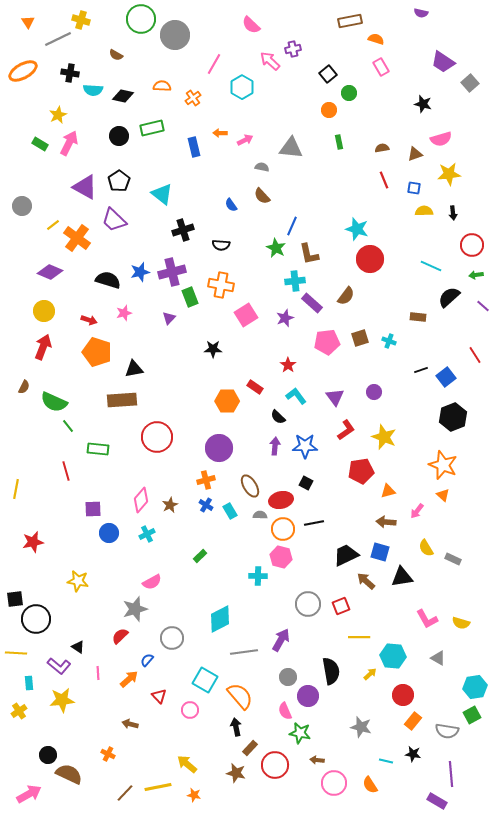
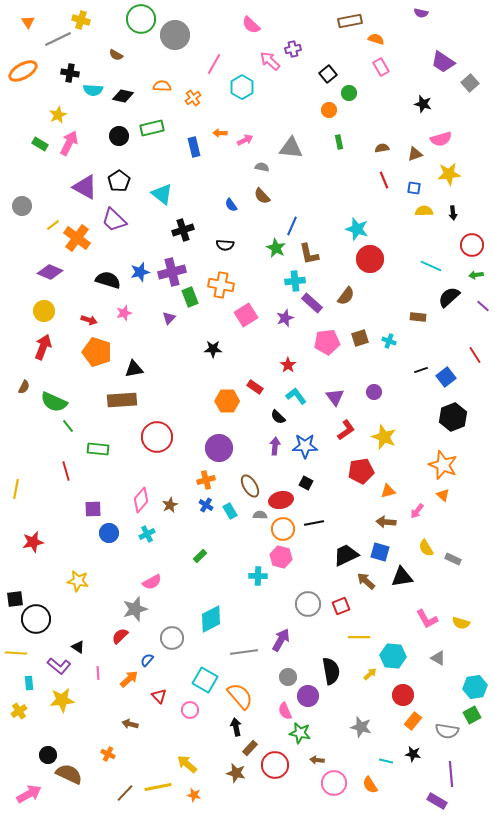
black semicircle at (221, 245): moved 4 px right
cyan diamond at (220, 619): moved 9 px left
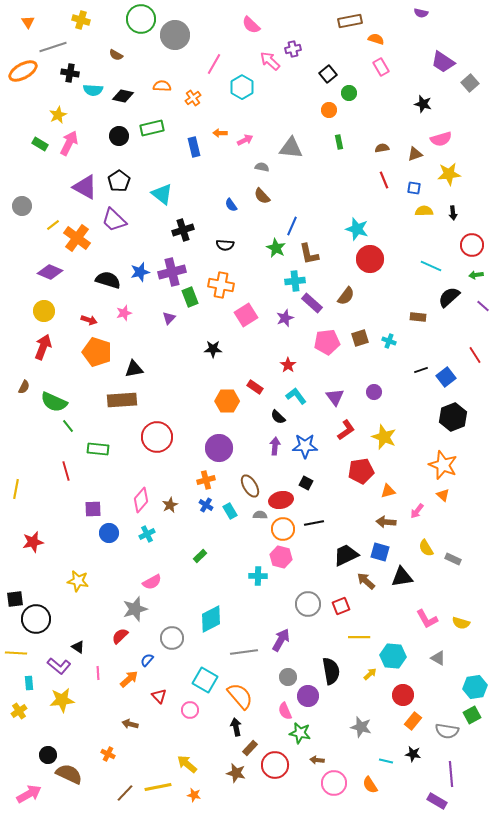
gray line at (58, 39): moved 5 px left, 8 px down; rotated 8 degrees clockwise
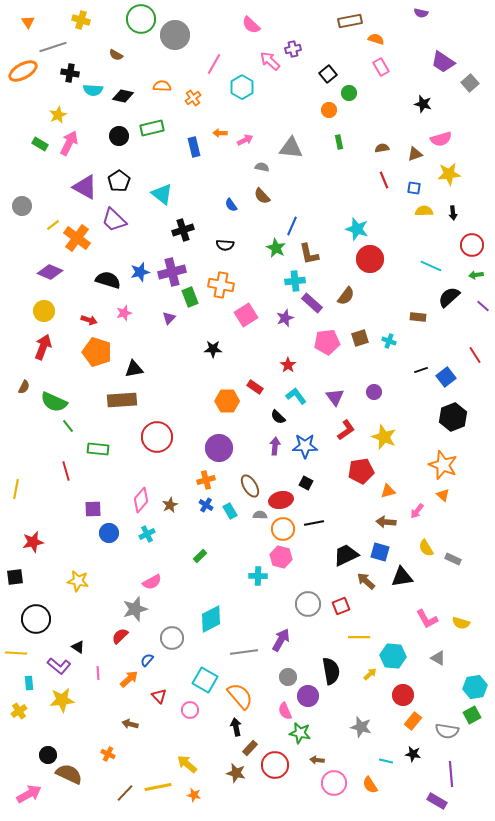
black square at (15, 599): moved 22 px up
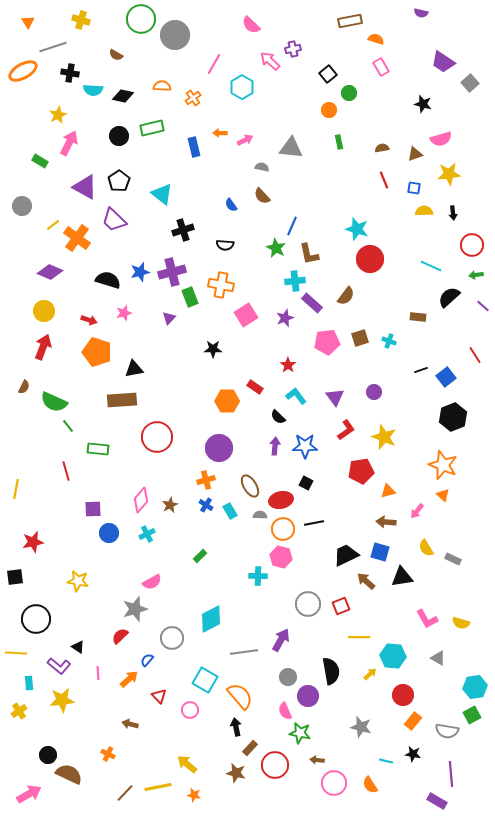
green rectangle at (40, 144): moved 17 px down
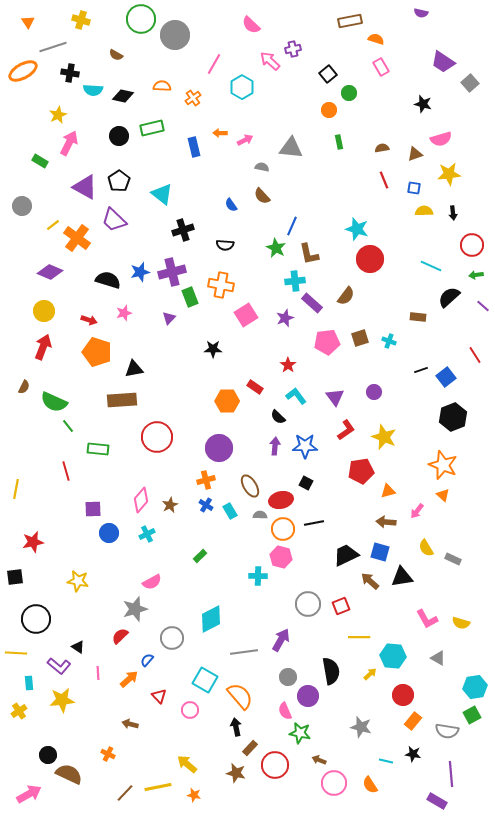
brown arrow at (366, 581): moved 4 px right
brown arrow at (317, 760): moved 2 px right; rotated 16 degrees clockwise
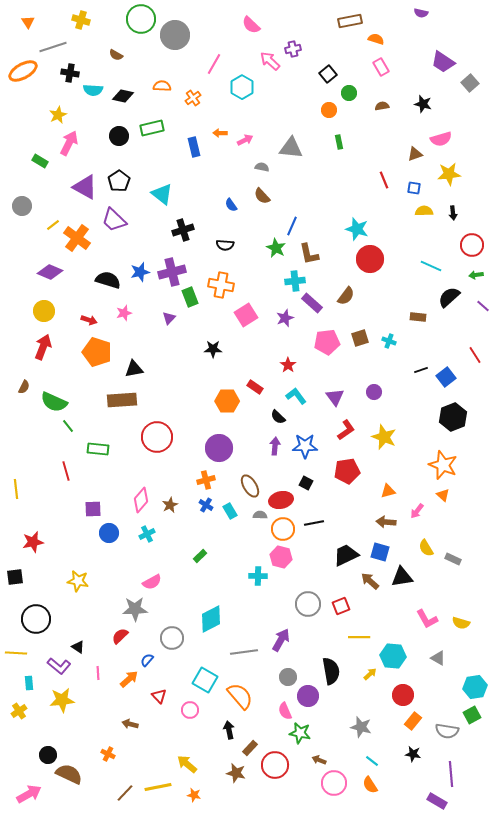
brown semicircle at (382, 148): moved 42 px up
red pentagon at (361, 471): moved 14 px left
yellow line at (16, 489): rotated 18 degrees counterclockwise
gray star at (135, 609): rotated 15 degrees clockwise
black arrow at (236, 727): moved 7 px left, 3 px down
cyan line at (386, 761): moved 14 px left; rotated 24 degrees clockwise
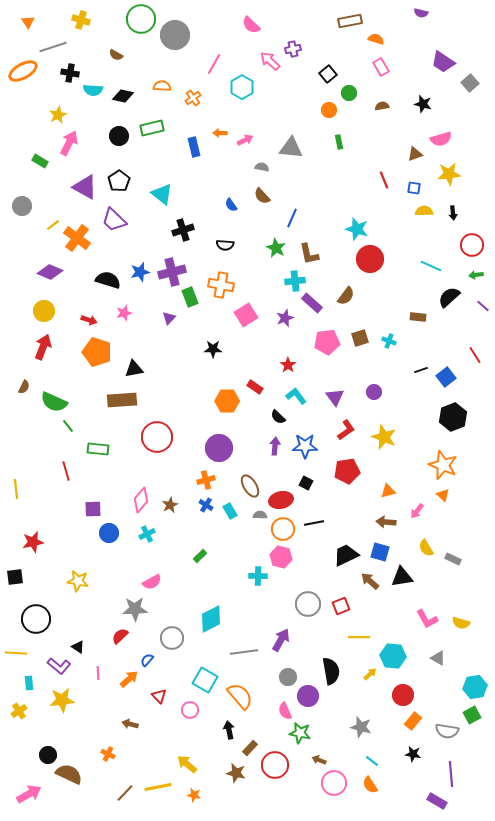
blue line at (292, 226): moved 8 px up
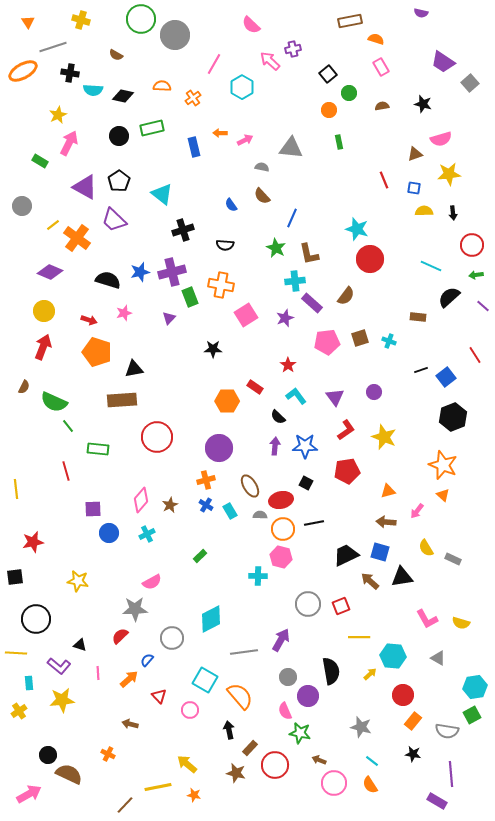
black triangle at (78, 647): moved 2 px right, 2 px up; rotated 16 degrees counterclockwise
brown line at (125, 793): moved 12 px down
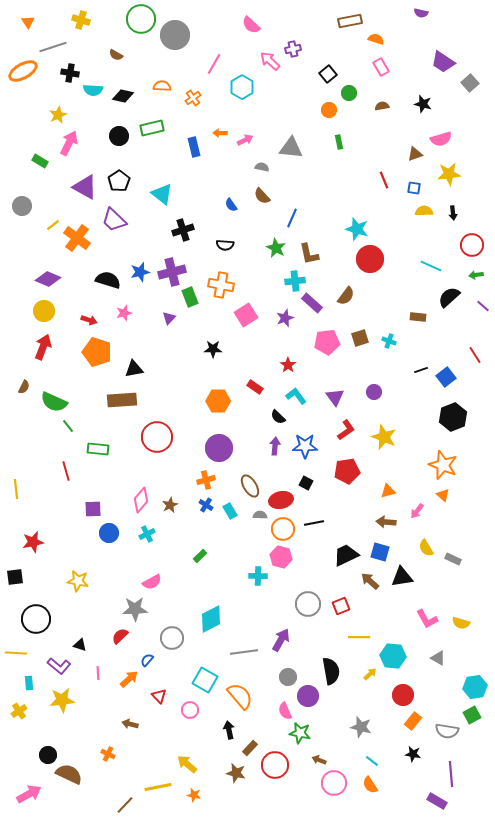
purple diamond at (50, 272): moved 2 px left, 7 px down
orange hexagon at (227, 401): moved 9 px left
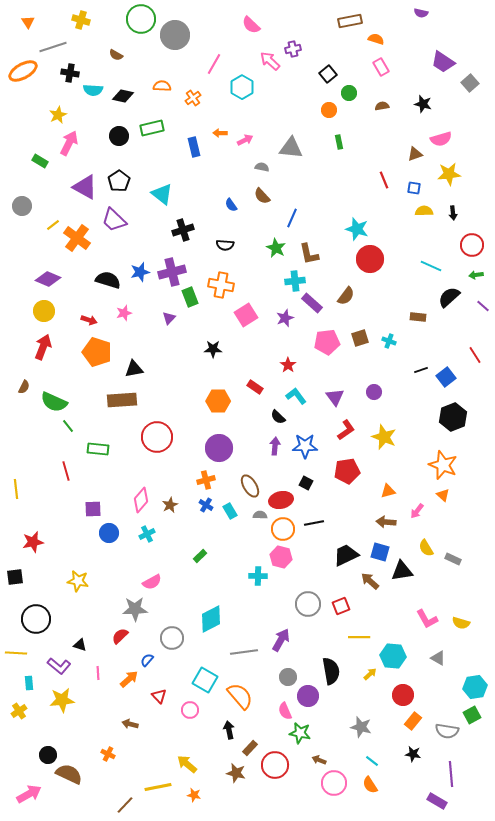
black triangle at (402, 577): moved 6 px up
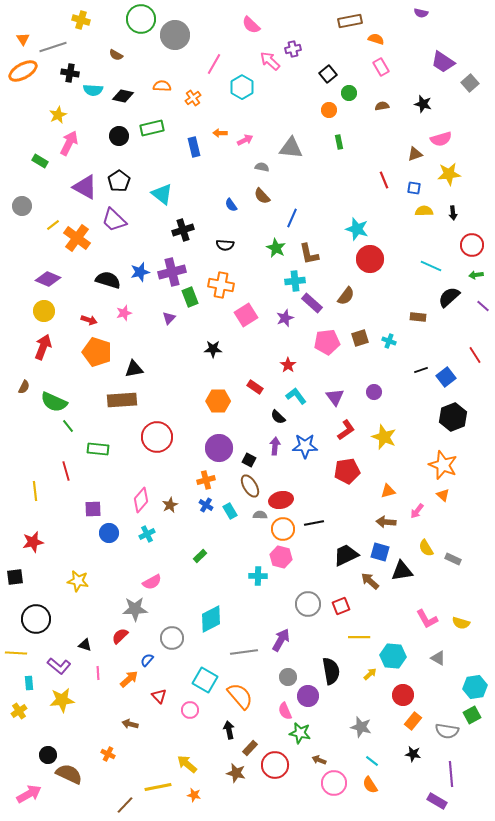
orange triangle at (28, 22): moved 5 px left, 17 px down
black square at (306, 483): moved 57 px left, 23 px up
yellow line at (16, 489): moved 19 px right, 2 px down
black triangle at (80, 645): moved 5 px right
